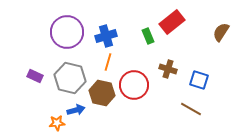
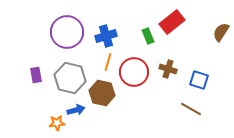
purple rectangle: moved 1 px right, 1 px up; rotated 56 degrees clockwise
red circle: moved 13 px up
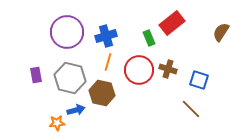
red rectangle: moved 1 px down
green rectangle: moved 1 px right, 2 px down
red circle: moved 5 px right, 2 px up
brown line: rotated 15 degrees clockwise
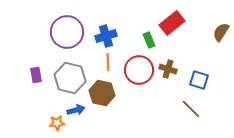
green rectangle: moved 2 px down
orange line: rotated 18 degrees counterclockwise
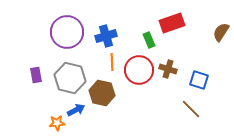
red rectangle: rotated 20 degrees clockwise
orange line: moved 4 px right
blue arrow: rotated 12 degrees counterclockwise
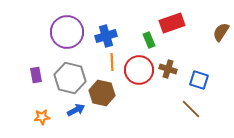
orange star: moved 15 px left, 6 px up
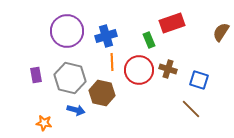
purple circle: moved 1 px up
blue arrow: rotated 42 degrees clockwise
orange star: moved 2 px right, 6 px down; rotated 14 degrees clockwise
